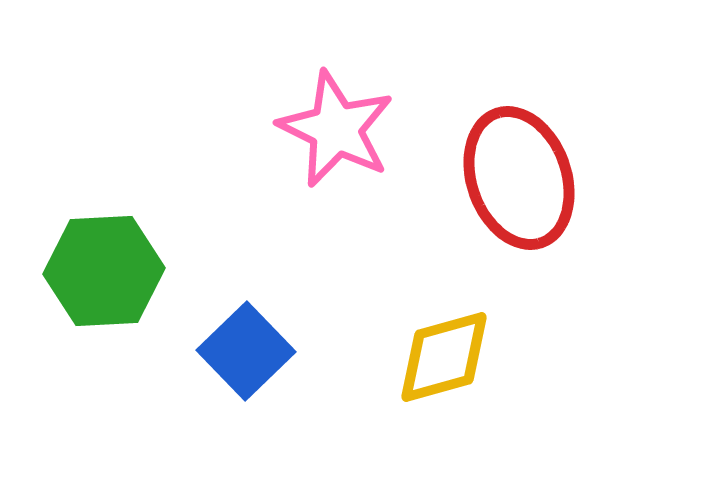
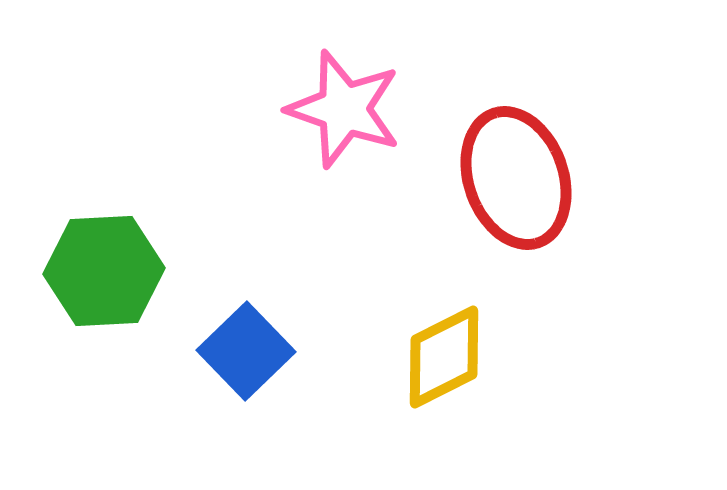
pink star: moved 8 px right, 20 px up; rotated 7 degrees counterclockwise
red ellipse: moved 3 px left
yellow diamond: rotated 11 degrees counterclockwise
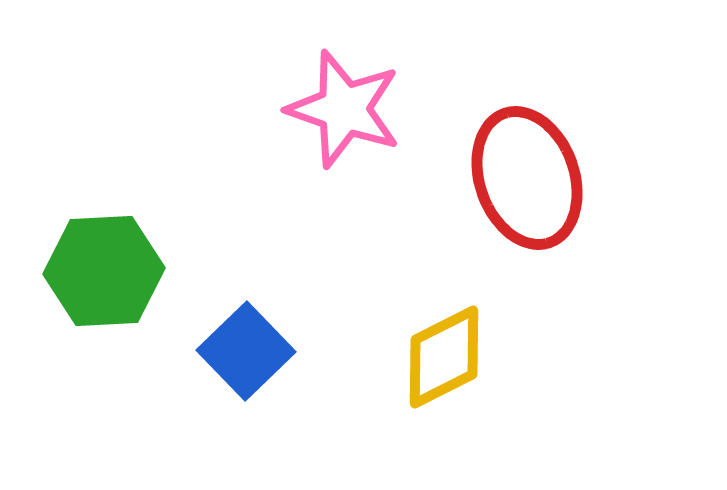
red ellipse: moved 11 px right
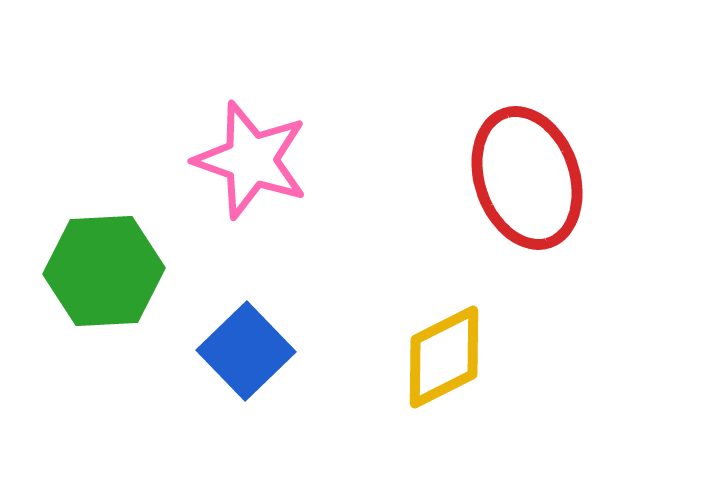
pink star: moved 93 px left, 51 px down
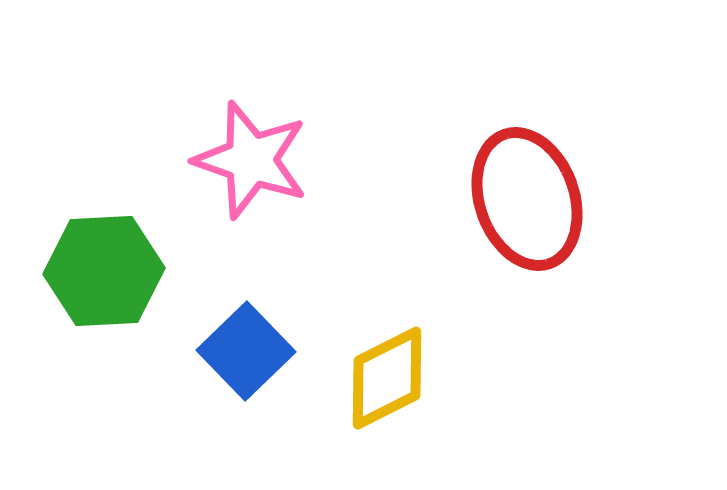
red ellipse: moved 21 px down
yellow diamond: moved 57 px left, 21 px down
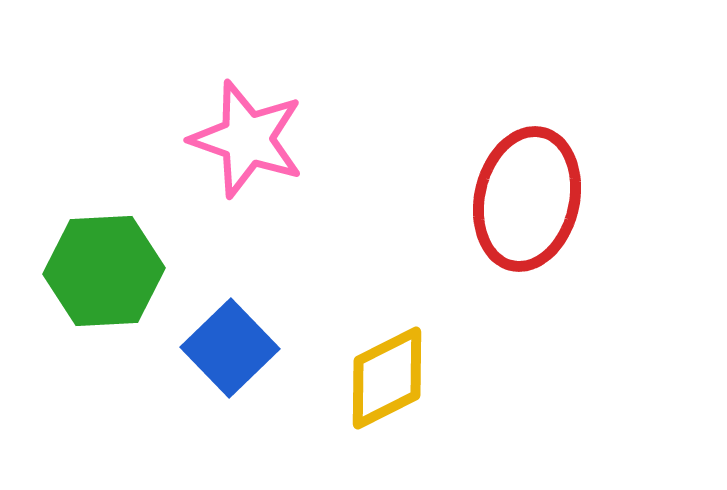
pink star: moved 4 px left, 21 px up
red ellipse: rotated 32 degrees clockwise
blue square: moved 16 px left, 3 px up
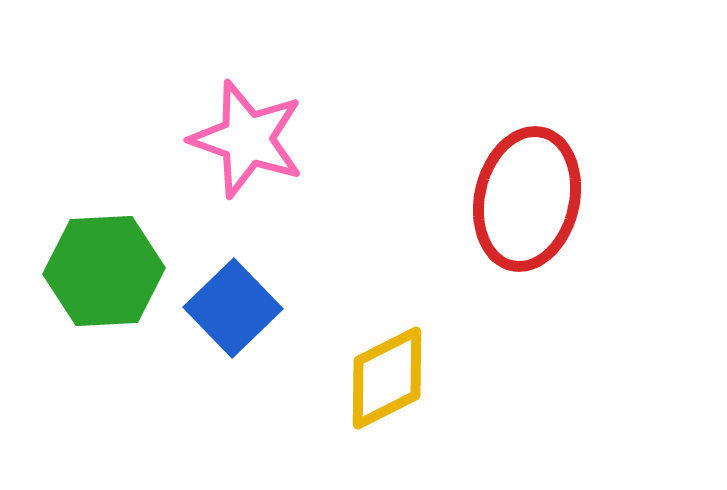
blue square: moved 3 px right, 40 px up
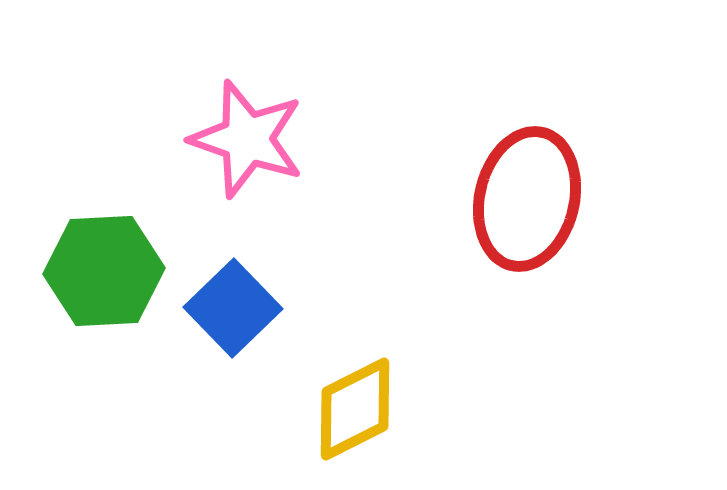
yellow diamond: moved 32 px left, 31 px down
